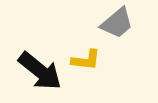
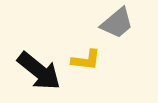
black arrow: moved 1 px left
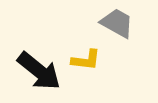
gray trapezoid: rotated 111 degrees counterclockwise
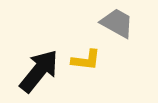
black arrow: rotated 90 degrees counterclockwise
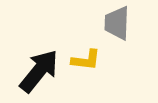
gray trapezoid: rotated 117 degrees counterclockwise
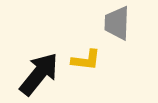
black arrow: moved 3 px down
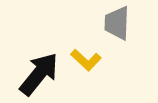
yellow L-shape: rotated 36 degrees clockwise
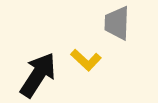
black arrow: moved 1 px left, 1 px down; rotated 6 degrees counterclockwise
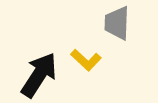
black arrow: moved 1 px right
